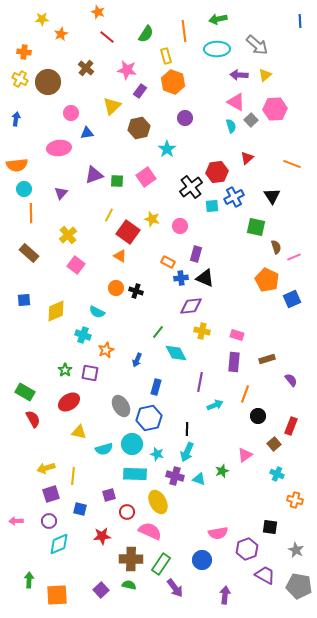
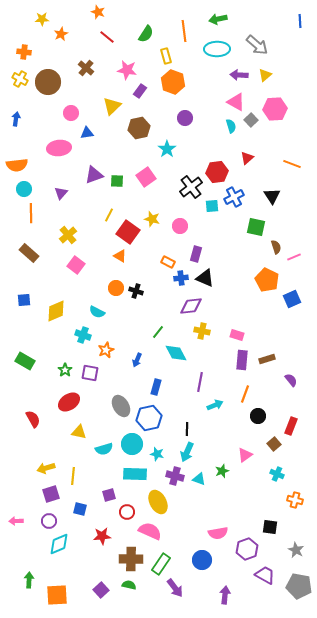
purple rectangle at (234, 362): moved 8 px right, 2 px up
green rectangle at (25, 392): moved 31 px up
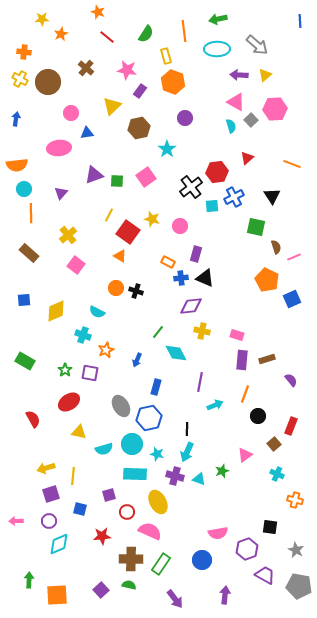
purple arrow at (175, 588): moved 11 px down
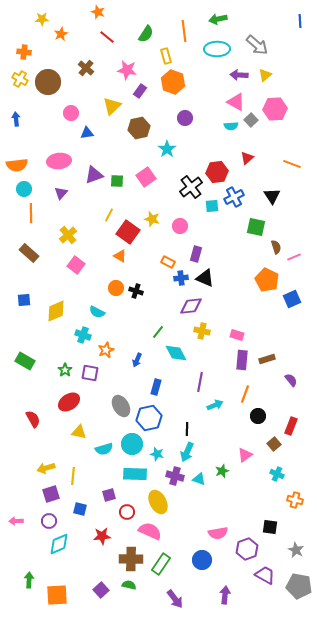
blue arrow at (16, 119): rotated 16 degrees counterclockwise
cyan semicircle at (231, 126): rotated 104 degrees clockwise
pink ellipse at (59, 148): moved 13 px down
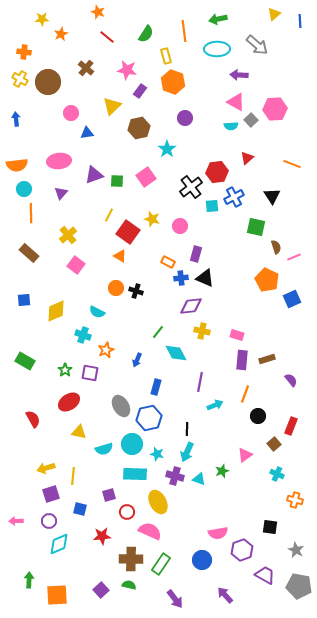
yellow triangle at (265, 75): moved 9 px right, 61 px up
purple hexagon at (247, 549): moved 5 px left, 1 px down
purple arrow at (225, 595): rotated 48 degrees counterclockwise
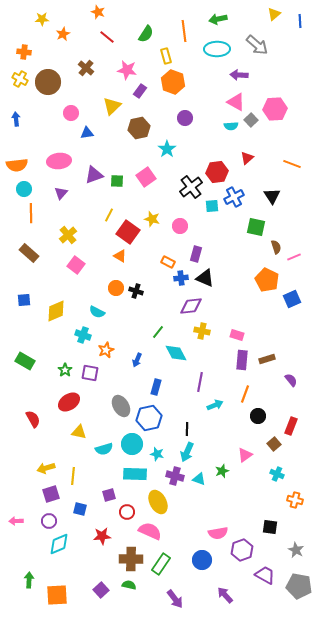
orange star at (61, 34): moved 2 px right
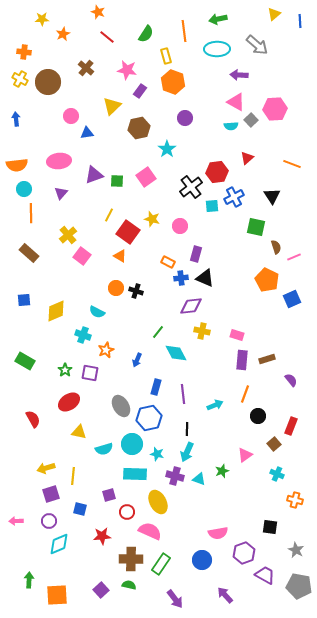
pink circle at (71, 113): moved 3 px down
pink square at (76, 265): moved 6 px right, 9 px up
purple line at (200, 382): moved 17 px left, 12 px down; rotated 18 degrees counterclockwise
purple hexagon at (242, 550): moved 2 px right, 3 px down
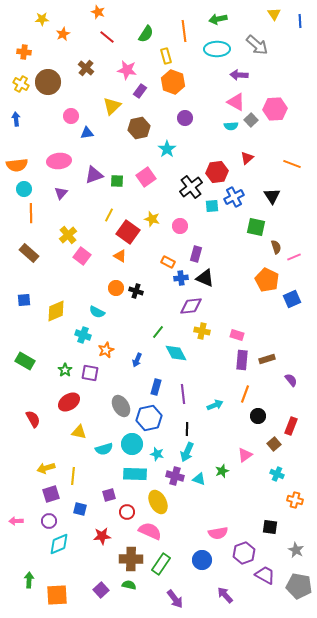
yellow triangle at (274, 14): rotated 24 degrees counterclockwise
yellow cross at (20, 79): moved 1 px right, 5 px down
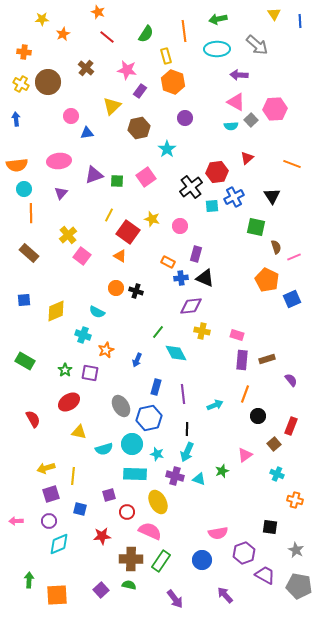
green rectangle at (161, 564): moved 3 px up
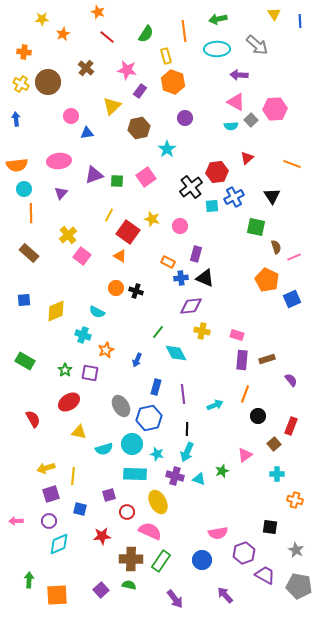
cyan cross at (277, 474): rotated 24 degrees counterclockwise
